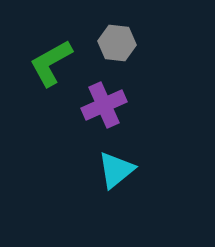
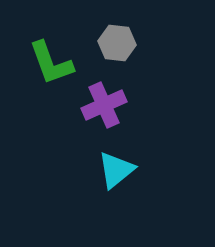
green L-shape: rotated 81 degrees counterclockwise
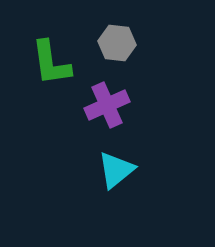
green L-shape: rotated 12 degrees clockwise
purple cross: moved 3 px right
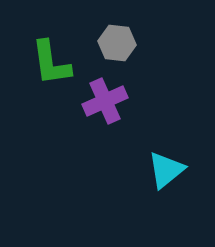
purple cross: moved 2 px left, 4 px up
cyan triangle: moved 50 px right
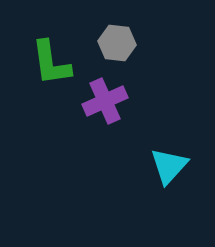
cyan triangle: moved 3 px right, 4 px up; rotated 9 degrees counterclockwise
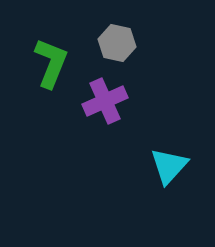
gray hexagon: rotated 6 degrees clockwise
green L-shape: rotated 150 degrees counterclockwise
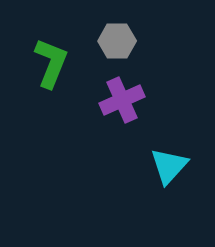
gray hexagon: moved 2 px up; rotated 12 degrees counterclockwise
purple cross: moved 17 px right, 1 px up
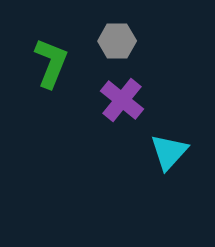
purple cross: rotated 27 degrees counterclockwise
cyan triangle: moved 14 px up
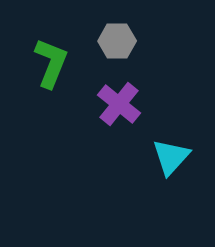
purple cross: moved 3 px left, 4 px down
cyan triangle: moved 2 px right, 5 px down
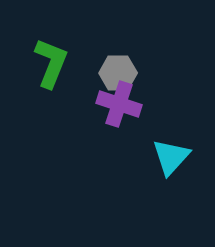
gray hexagon: moved 1 px right, 32 px down
purple cross: rotated 21 degrees counterclockwise
